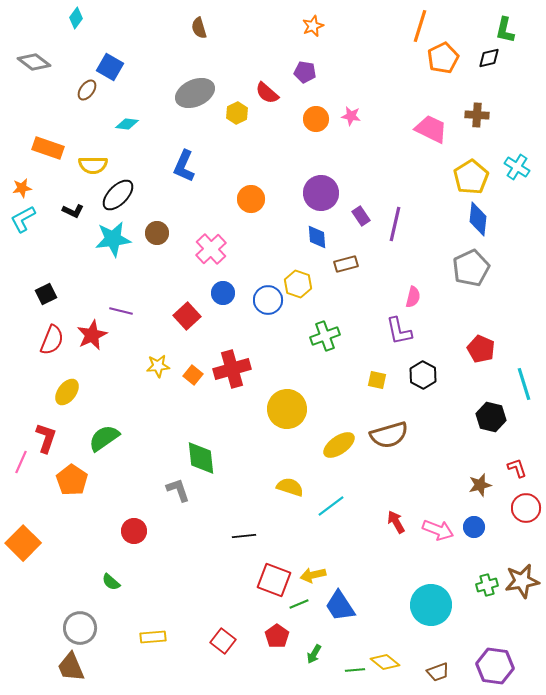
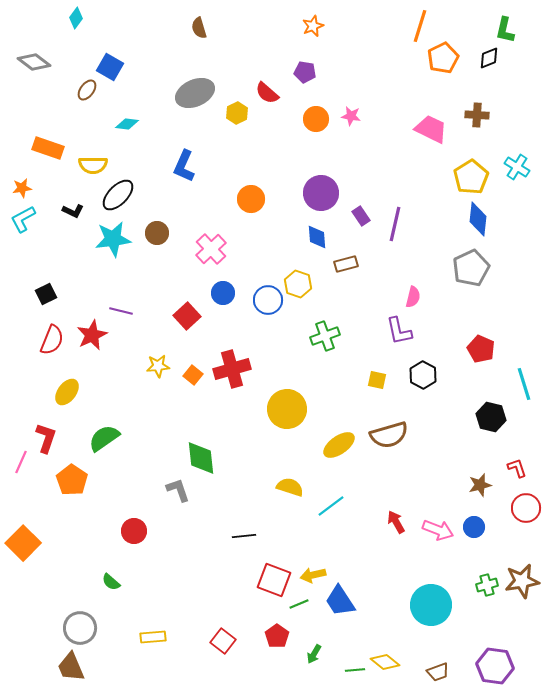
black diamond at (489, 58): rotated 10 degrees counterclockwise
blue trapezoid at (340, 606): moved 5 px up
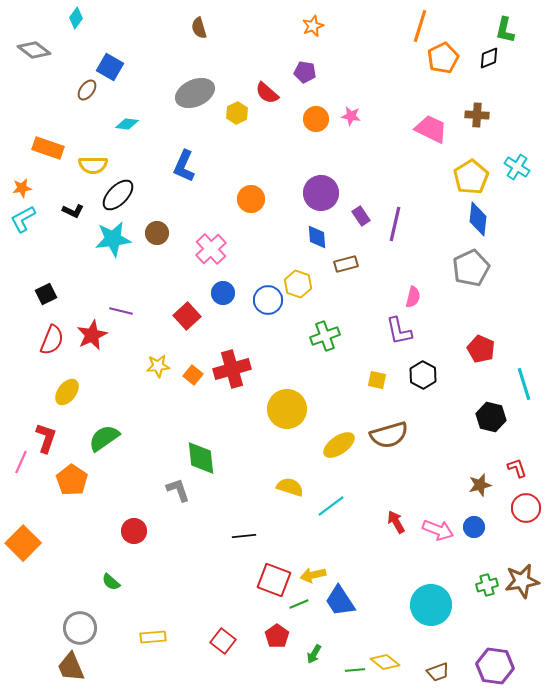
gray diamond at (34, 62): moved 12 px up
